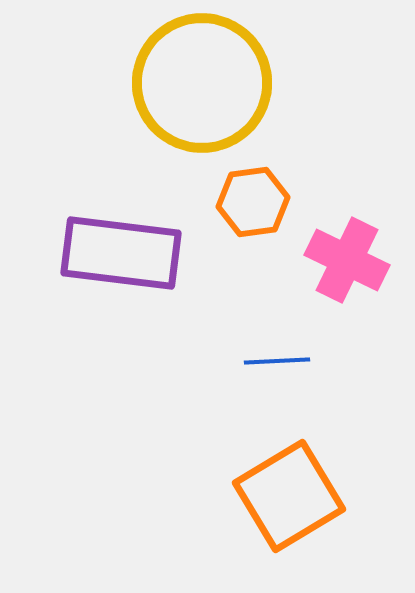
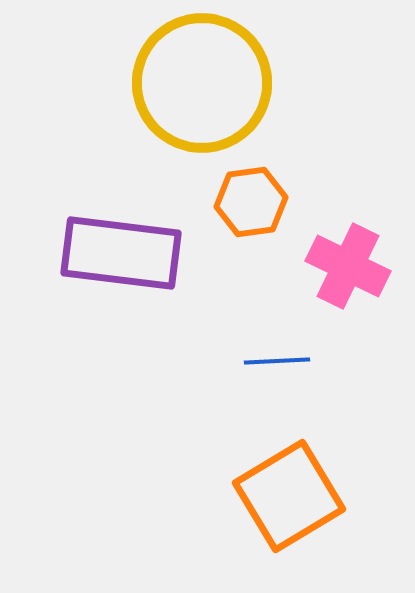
orange hexagon: moved 2 px left
pink cross: moved 1 px right, 6 px down
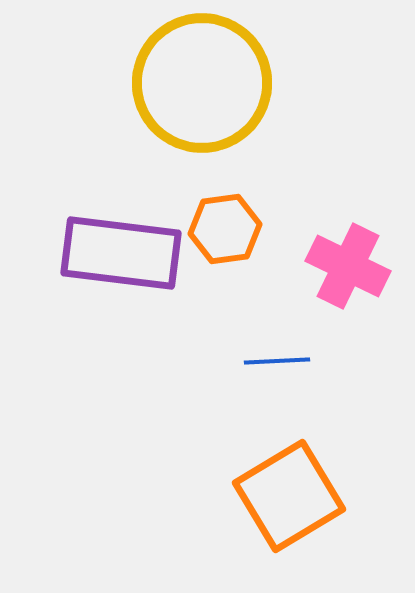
orange hexagon: moved 26 px left, 27 px down
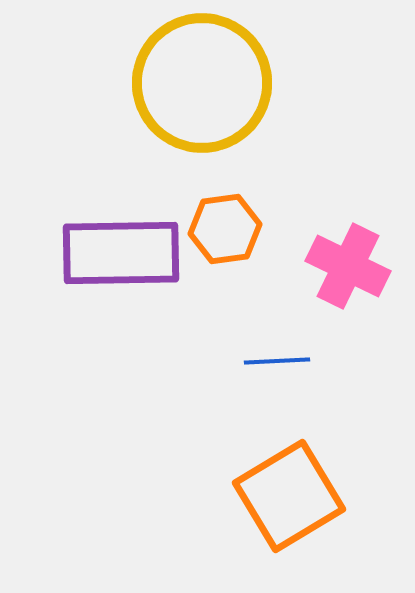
purple rectangle: rotated 8 degrees counterclockwise
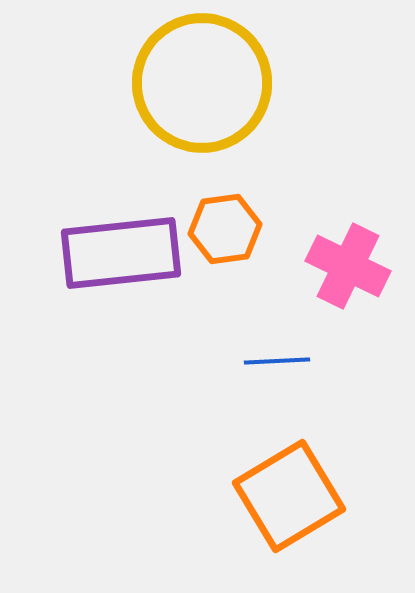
purple rectangle: rotated 5 degrees counterclockwise
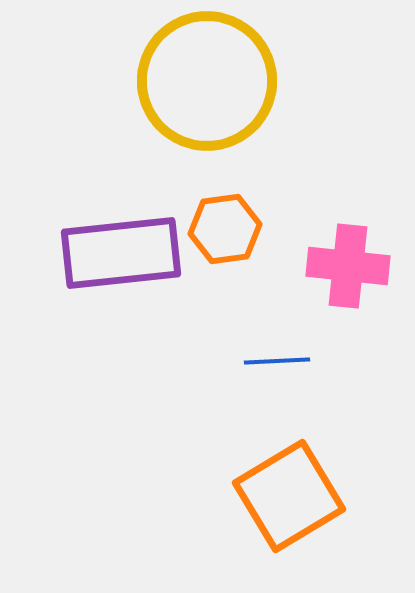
yellow circle: moved 5 px right, 2 px up
pink cross: rotated 20 degrees counterclockwise
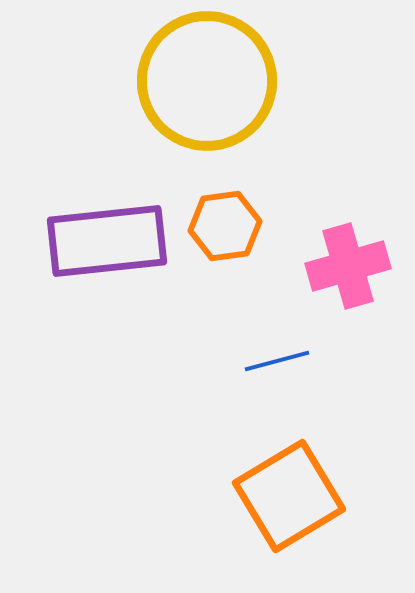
orange hexagon: moved 3 px up
purple rectangle: moved 14 px left, 12 px up
pink cross: rotated 22 degrees counterclockwise
blue line: rotated 12 degrees counterclockwise
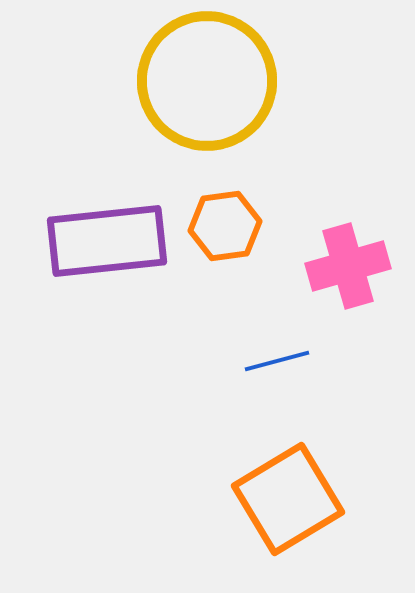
orange square: moved 1 px left, 3 px down
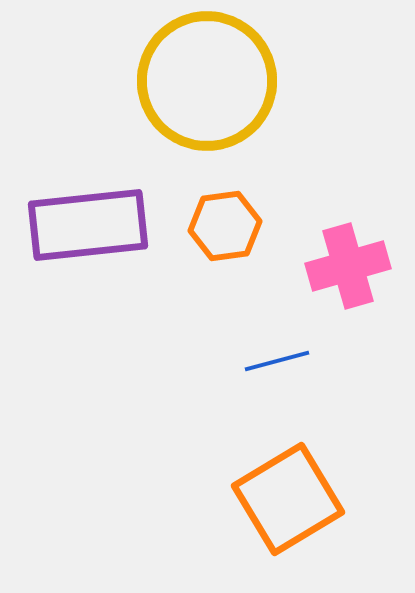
purple rectangle: moved 19 px left, 16 px up
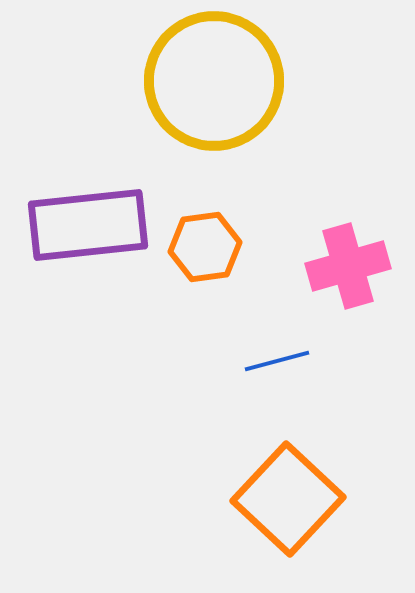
yellow circle: moved 7 px right
orange hexagon: moved 20 px left, 21 px down
orange square: rotated 16 degrees counterclockwise
